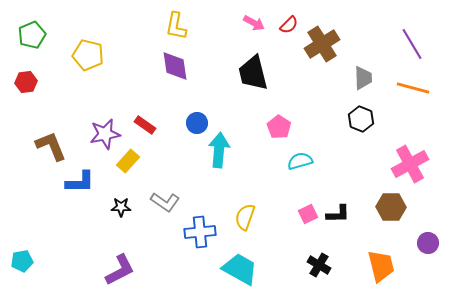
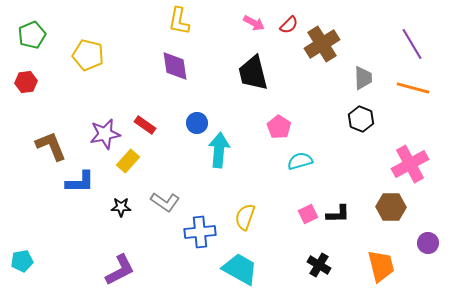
yellow L-shape: moved 3 px right, 5 px up
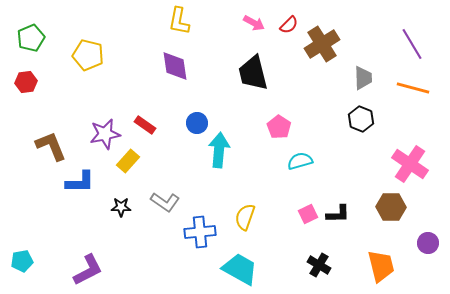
green pentagon: moved 1 px left, 3 px down
pink cross: rotated 27 degrees counterclockwise
purple L-shape: moved 32 px left
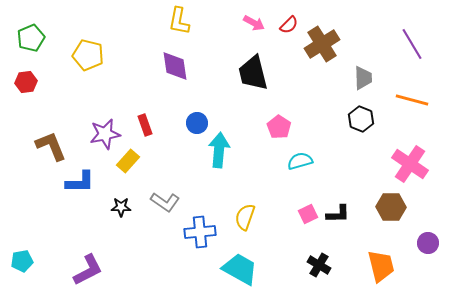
orange line: moved 1 px left, 12 px down
red rectangle: rotated 35 degrees clockwise
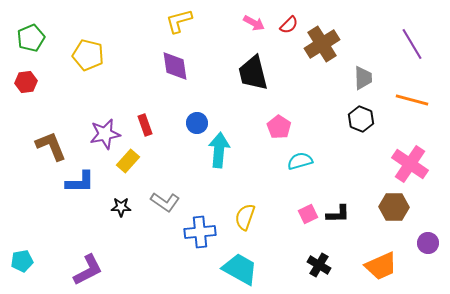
yellow L-shape: rotated 64 degrees clockwise
brown hexagon: moved 3 px right
orange trapezoid: rotated 80 degrees clockwise
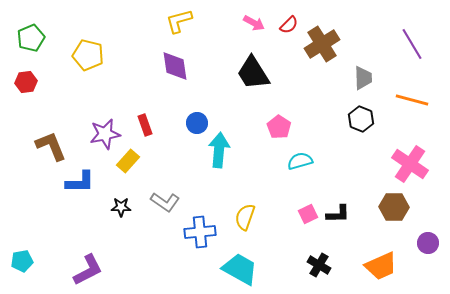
black trapezoid: rotated 18 degrees counterclockwise
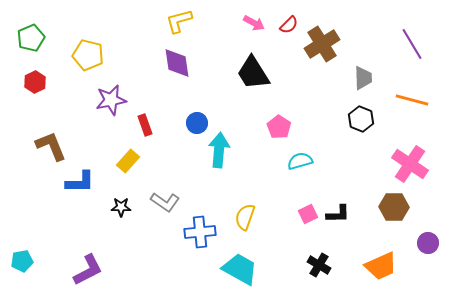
purple diamond: moved 2 px right, 3 px up
red hexagon: moved 9 px right; rotated 20 degrees counterclockwise
purple star: moved 6 px right, 34 px up
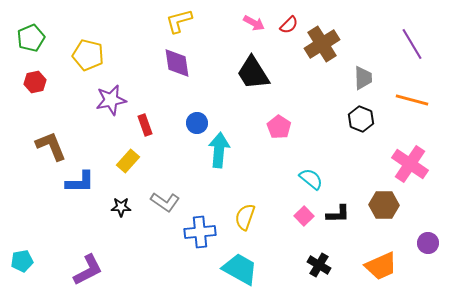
red hexagon: rotated 15 degrees clockwise
cyan semicircle: moved 11 px right, 18 px down; rotated 55 degrees clockwise
brown hexagon: moved 10 px left, 2 px up
pink square: moved 4 px left, 2 px down; rotated 18 degrees counterclockwise
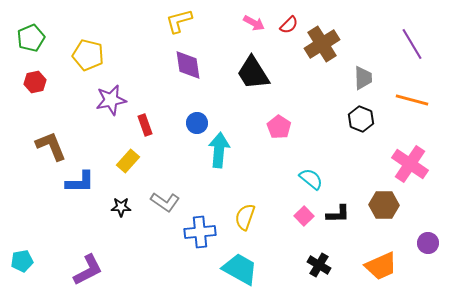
purple diamond: moved 11 px right, 2 px down
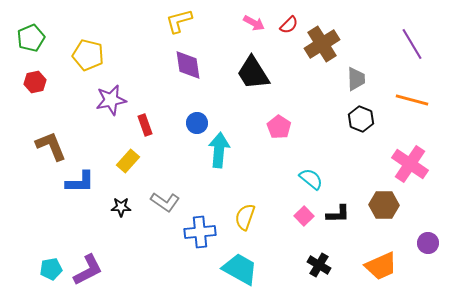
gray trapezoid: moved 7 px left, 1 px down
cyan pentagon: moved 29 px right, 8 px down
